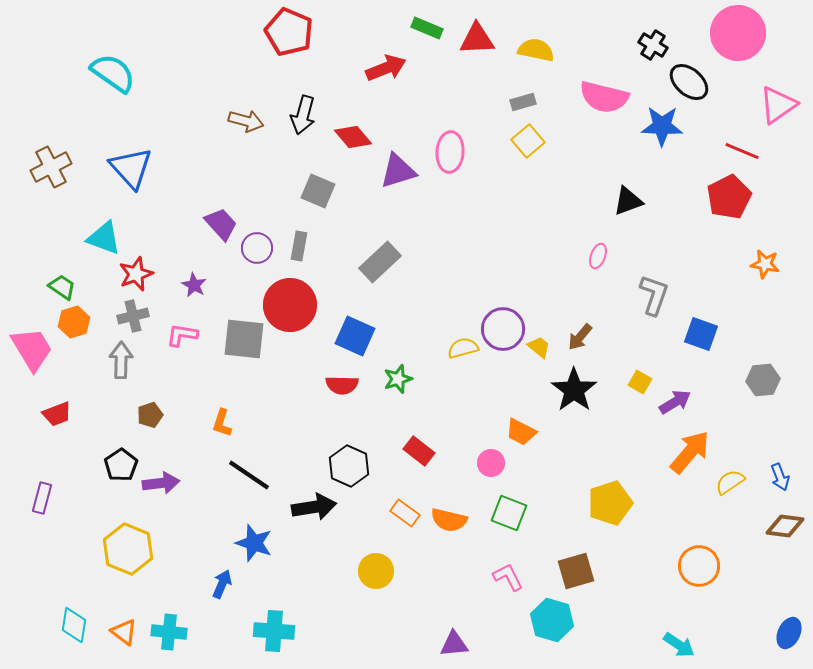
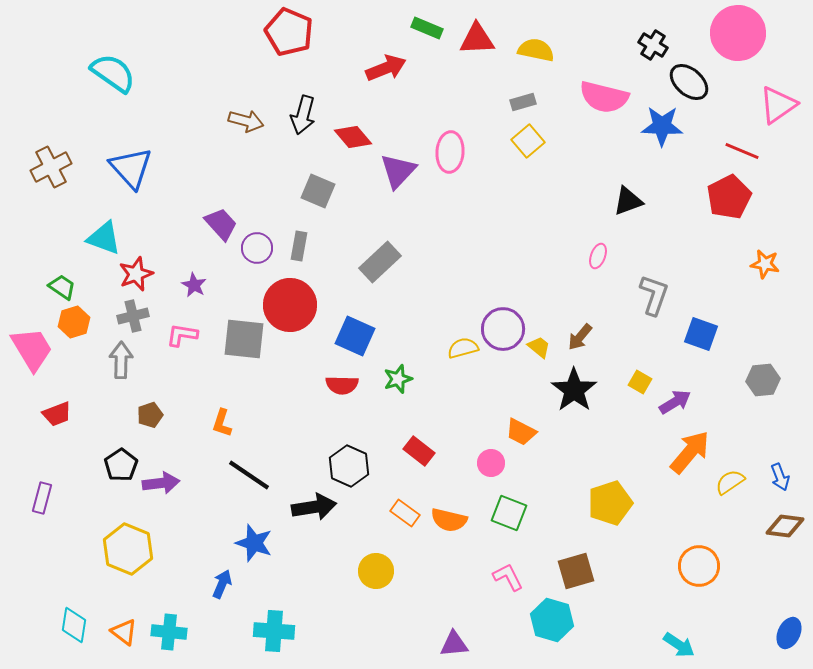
purple triangle at (398, 171): rotated 30 degrees counterclockwise
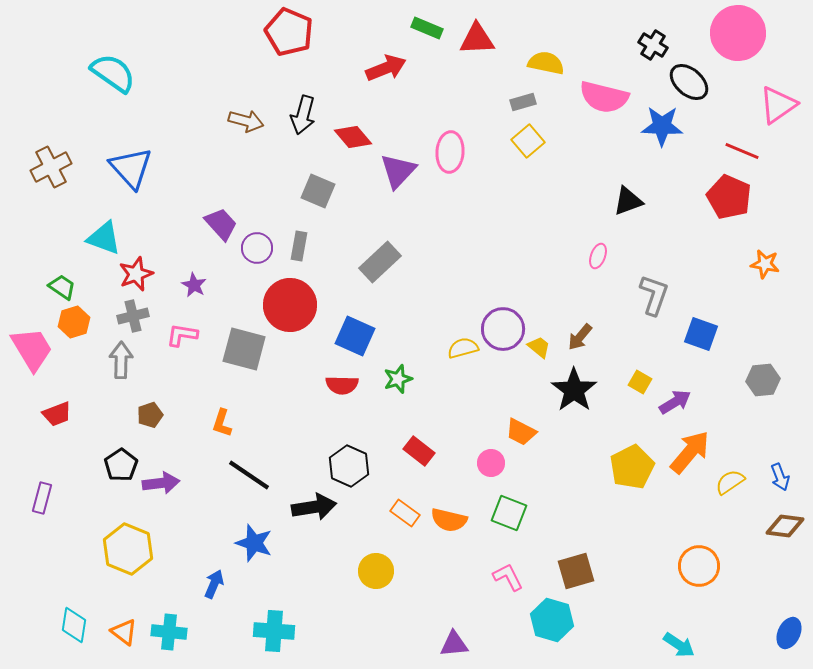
yellow semicircle at (536, 50): moved 10 px right, 13 px down
red pentagon at (729, 197): rotated 21 degrees counterclockwise
gray square at (244, 339): moved 10 px down; rotated 9 degrees clockwise
yellow pentagon at (610, 503): moved 22 px right, 36 px up; rotated 9 degrees counterclockwise
blue arrow at (222, 584): moved 8 px left
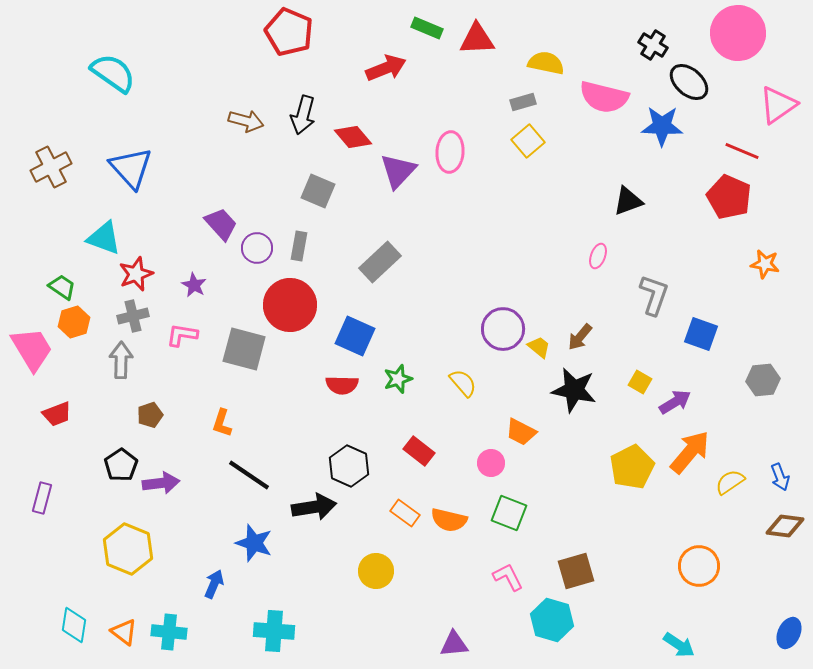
yellow semicircle at (463, 348): moved 35 px down; rotated 64 degrees clockwise
black star at (574, 390): rotated 24 degrees counterclockwise
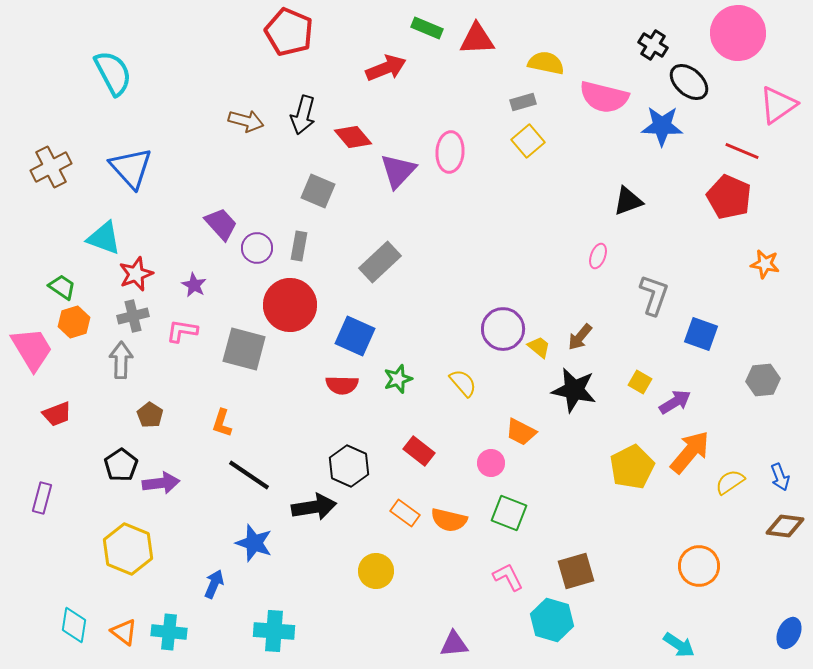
cyan semicircle at (113, 73): rotated 27 degrees clockwise
pink L-shape at (182, 335): moved 4 px up
brown pentagon at (150, 415): rotated 20 degrees counterclockwise
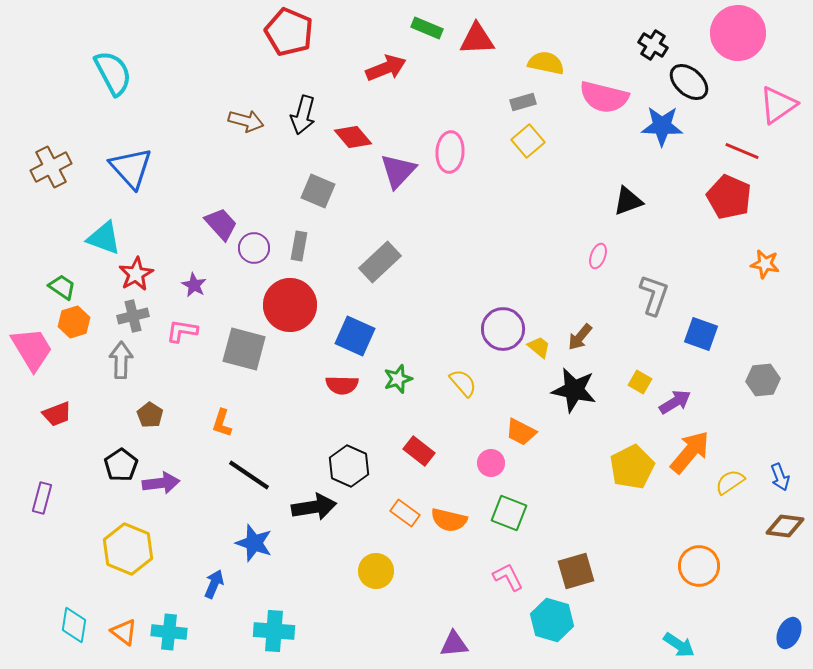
purple circle at (257, 248): moved 3 px left
red star at (136, 274): rotated 8 degrees counterclockwise
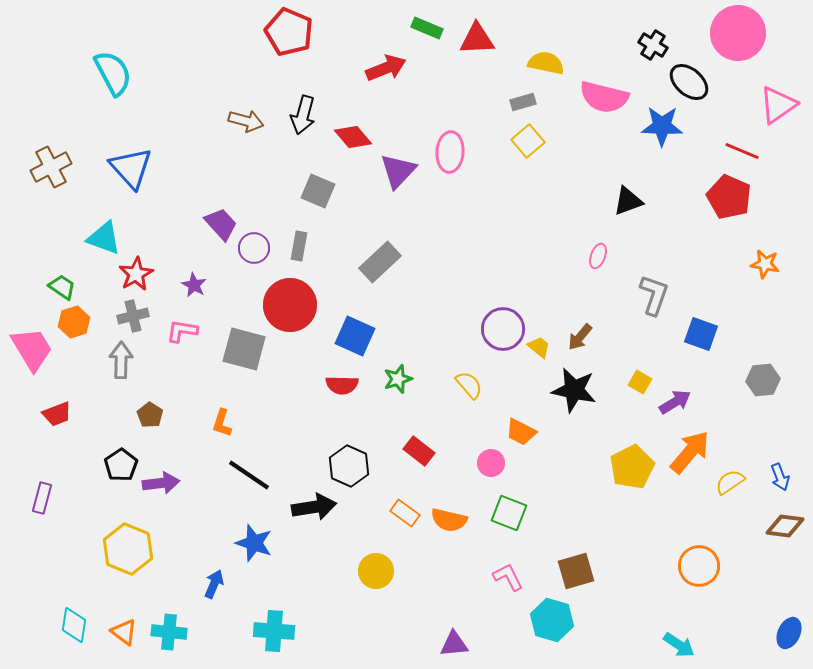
yellow semicircle at (463, 383): moved 6 px right, 2 px down
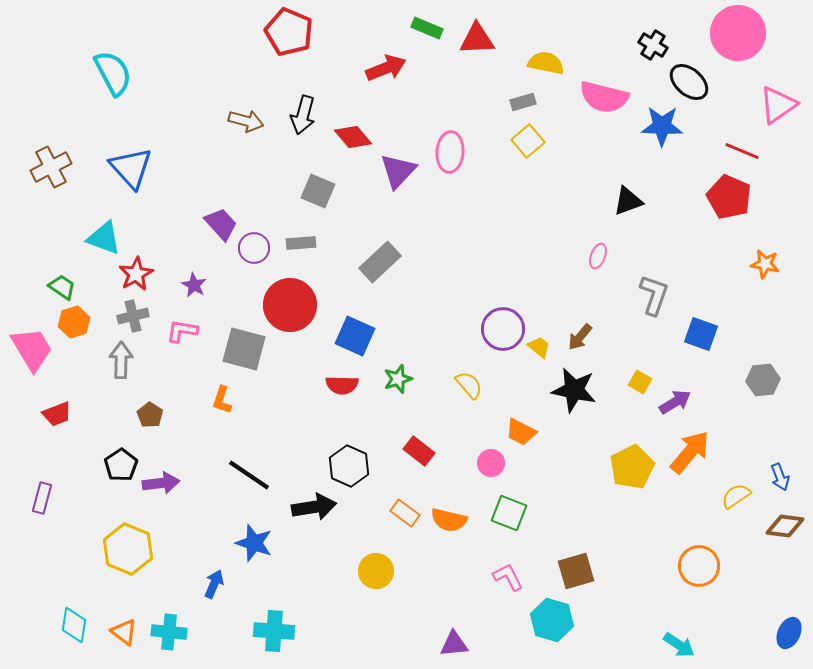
gray rectangle at (299, 246): moved 2 px right, 3 px up; rotated 76 degrees clockwise
orange L-shape at (222, 423): moved 23 px up
yellow semicircle at (730, 482): moved 6 px right, 14 px down
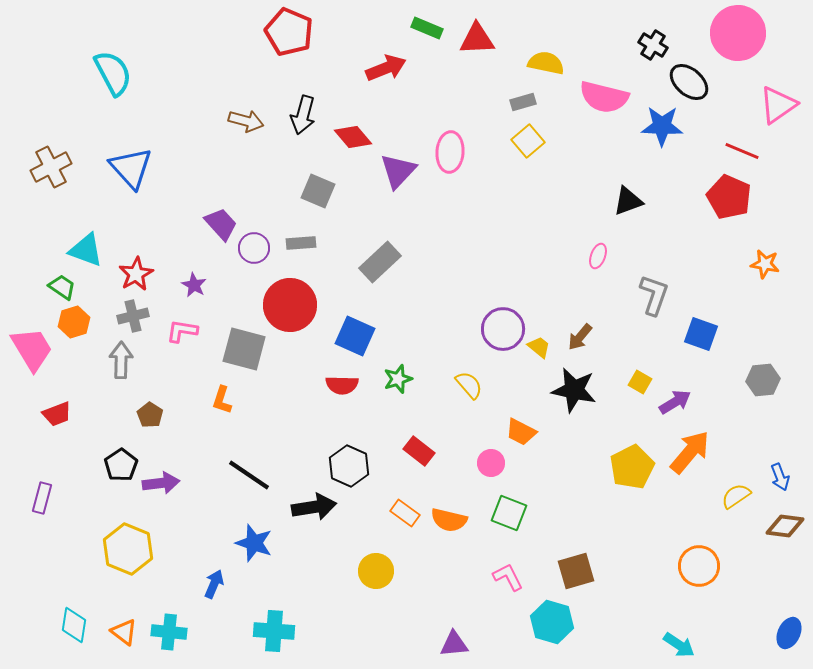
cyan triangle at (104, 238): moved 18 px left, 12 px down
cyan hexagon at (552, 620): moved 2 px down
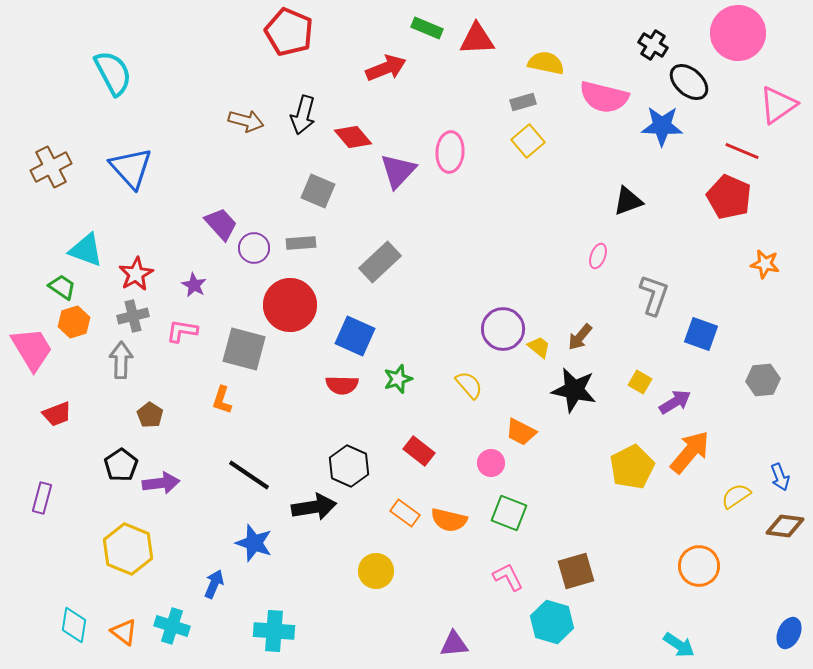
cyan cross at (169, 632): moved 3 px right, 6 px up; rotated 12 degrees clockwise
